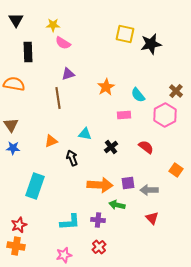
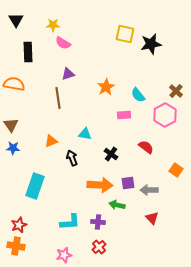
black cross: moved 7 px down; rotated 16 degrees counterclockwise
purple cross: moved 2 px down
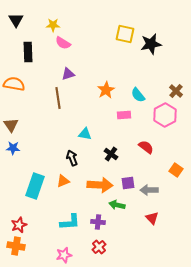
orange star: moved 3 px down
orange triangle: moved 12 px right, 40 px down
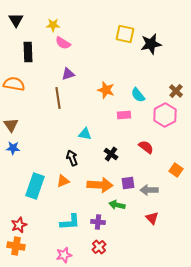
orange star: rotated 24 degrees counterclockwise
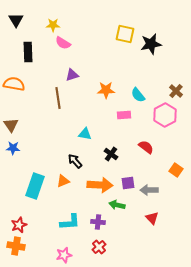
purple triangle: moved 4 px right, 1 px down
orange star: rotated 18 degrees counterclockwise
black arrow: moved 3 px right, 3 px down; rotated 21 degrees counterclockwise
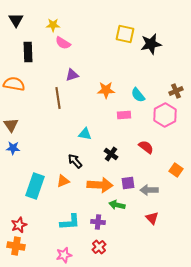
brown cross: rotated 24 degrees clockwise
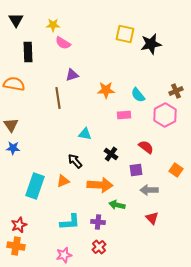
purple square: moved 8 px right, 13 px up
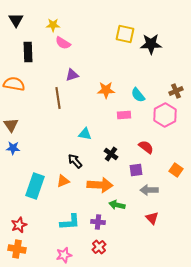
black star: rotated 10 degrees clockwise
orange cross: moved 1 px right, 3 px down
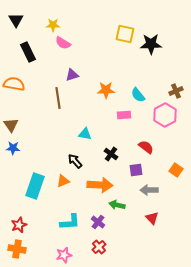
black rectangle: rotated 24 degrees counterclockwise
purple cross: rotated 32 degrees clockwise
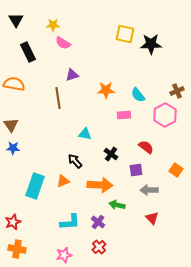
brown cross: moved 1 px right
red star: moved 6 px left, 3 px up
